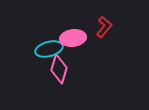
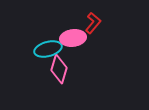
red L-shape: moved 11 px left, 4 px up
cyan ellipse: moved 1 px left
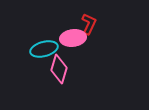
red L-shape: moved 4 px left, 1 px down; rotated 15 degrees counterclockwise
cyan ellipse: moved 4 px left
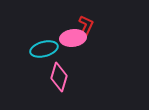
red L-shape: moved 3 px left, 2 px down
pink diamond: moved 8 px down
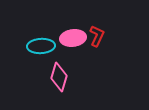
red L-shape: moved 11 px right, 10 px down
cyan ellipse: moved 3 px left, 3 px up; rotated 12 degrees clockwise
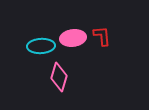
red L-shape: moved 5 px right; rotated 30 degrees counterclockwise
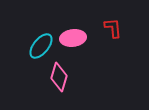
red L-shape: moved 11 px right, 8 px up
cyan ellipse: rotated 48 degrees counterclockwise
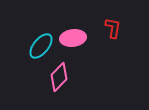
red L-shape: rotated 15 degrees clockwise
pink diamond: rotated 28 degrees clockwise
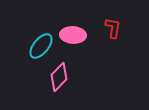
pink ellipse: moved 3 px up; rotated 10 degrees clockwise
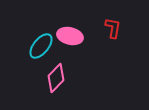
pink ellipse: moved 3 px left, 1 px down; rotated 10 degrees clockwise
pink diamond: moved 3 px left, 1 px down
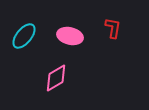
cyan ellipse: moved 17 px left, 10 px up
pink diamond: rotated 16 degrees clockwise
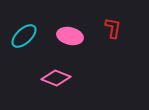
cyan ellipse: rotated 8 degrees clockwise
pink diamond: rotated 52 degrees clockwise
